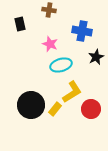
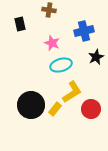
blue cross: moved 2 px right; rotated 24 degrees counterclockwise
pink star: moved 2 px right, 1 px up
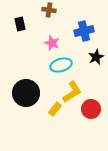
black circle: moved 5 px left, 12 px up
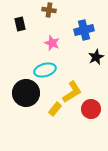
blue cross: moved 1 px up
cyan ellipse: moved 16 px left, 5 px down
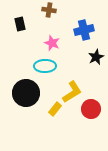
cyan ellipse: moved 4 px up; rotated 15 degrees clockwise
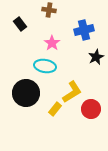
black rectangle: rotated 24 degrees counterclockwise
pink star: rotated 14 degrees clockwise
cyan ellipse: rotated 10 degrees clockwise
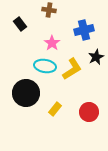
yellow L-shape: moved 23 px up
red circle: moved 2 px left, 3 px down
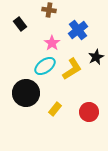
blue cross: moved 6 px left; rotated 24 degrees counterclockwise
cyan ellipse: rotated 45 degrees counterclockwise
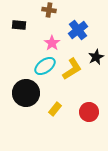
black rectangle: moved 1 px left, 1 px down; rotated 48 degrees counterclockwise
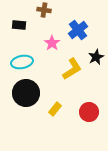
brown cross: moved 5 px left
cyan ellipse: moved 23 px left, 4 px up; rotated 25 degrees clockwise
